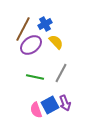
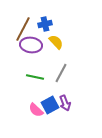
blue cross: rotated 16 degrees clockwise
purple ellipse: rotated 45 degrees clockwise
pink semicircle: rotated 28 degrees counterclockwise
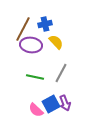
blue square: moved 1 px right, 1 px up
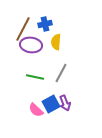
yellow semicircle: rotated 133 degrees counterclockwise
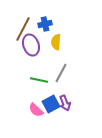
purple ellipse: rotated 65 degrees clockwise
green line: moved 4 px right, 3 px down
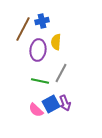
blue cross: moved 3 px left, 3 px up
purple ellipse: moved 7 px right, 5 px down; rotated 25 degrees clockwise
green line: moved 1 px right, 1 px down
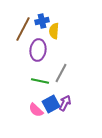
yellow semicircle: moved 2 px left, 11 px up
purple arrow: rotated 133 degrees counterclockwise
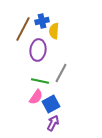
purple arrow: moved 12 px left, 20 px down
pink semicircle: moved 13 px up; rotated 98 degrees counterclockwise
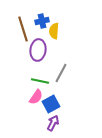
brown line: rotated 45 degrees counterclockwise
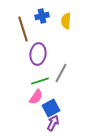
blue cross: moved 5 px up
yellow semicircle: moved 12 px right, 10 px up
purple ellipse: moved 4 px down
green line: rotated 30 degrees counterclockwise
blue square: moved 4 px down
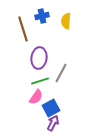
purple ellipse: moved 1 px right, 4 px down
